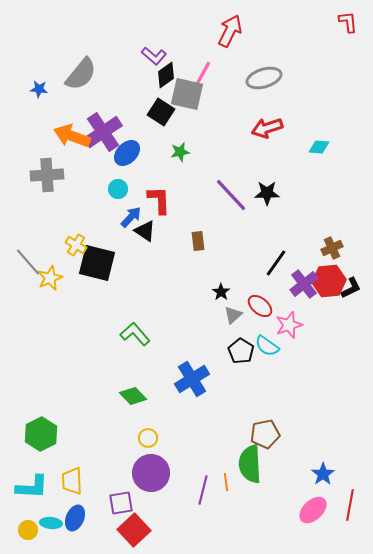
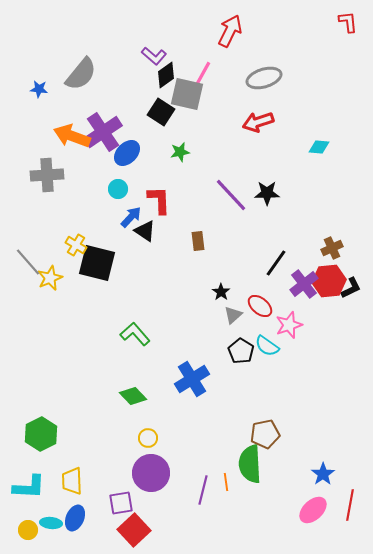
red arrow at (267, 128): moved 9 px left, 6 px up
cyan L-shape at (32, 487): moved 3 px left
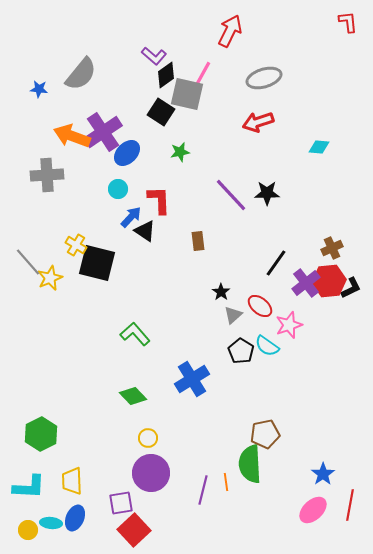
purple cross at (304, 284): moved 2 px right, 1 px up
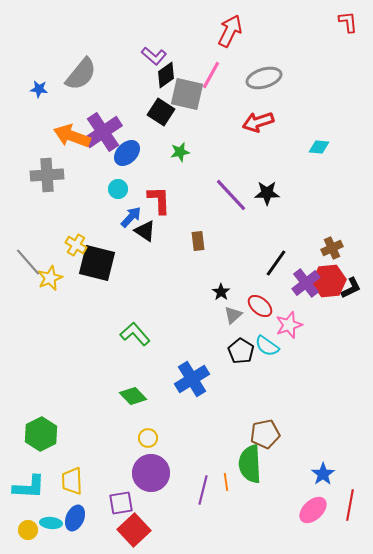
pink line at (202, 75): moved 9 px right
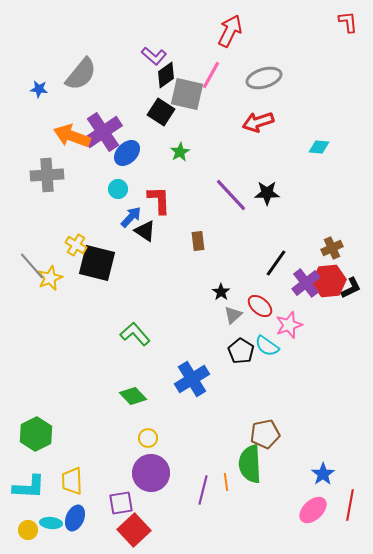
green star at (180, 152): rotated 18 degrees counterclockwise
gray line at (28, 262): moved 4 px right, 4 px down
green hexagon at (41, 434): moved 5 px left
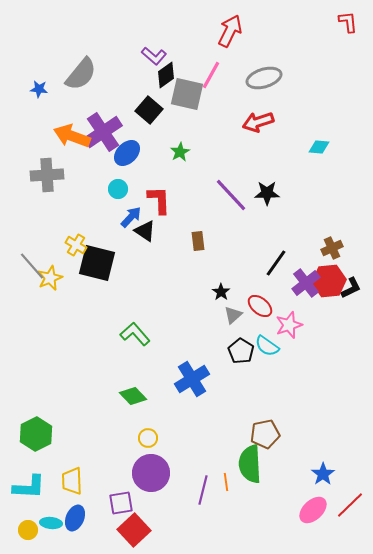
black square at (161, 112): moved 12 px left, 2 px up; rotated 8 degrees clockwise
red line at (350, 505): rotated 36 degrees clockwise
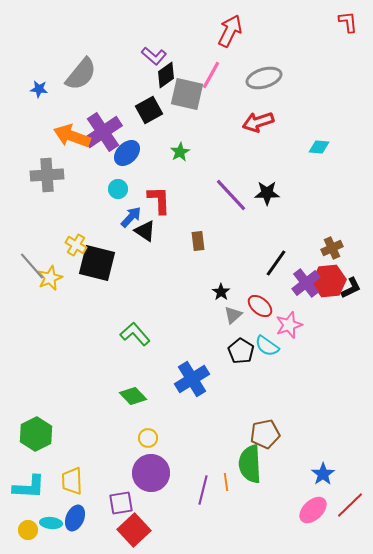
black square at (149, 110): rotated 20 degrees clockwise
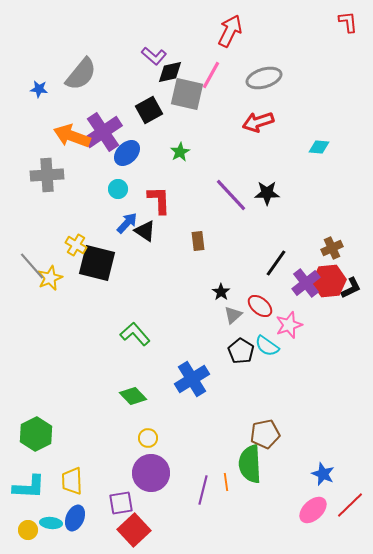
black diamond at (166, 75): moved 4 px right, 3 px up; rotated 24 degrees clockwise
blue arrow at (131, 217): moved 4 px left, 6 px down
blue star at (323, 474): rotated 15 degrees counterclockwise
